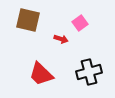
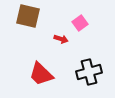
brown square: moved 4 px up
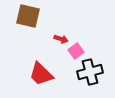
pink square: moved 4 px left, 28 px down
black cross: moved 1 px right
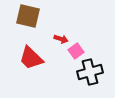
red trapezoid: moved 10 px left, 16 px up
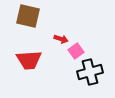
red trapezoid: moved 2 px left, 2 px down; rotated 48 degrees counterclockwise
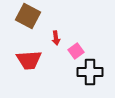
brown square: rotated 15 degrees clockwise
red arrow: moved 5 px left, 1 px up; rotated 64 degrees clockwise
black cross: rotated 15 degrees clockwise
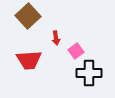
brown square: rotated 20 degrees clockwise
black cross: moved 1 px left, 1 px down
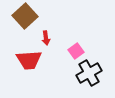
brown square: moved 3 px left
red arrow: moved 10 px left
black cross: rotated 30 degrees counterclockwise
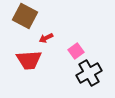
brown square: rotated 20 degrees counterclockwise
red arrow: rotated 72 degrees clockwise
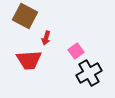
red arrow: rotated 48 degrees counterclockwise
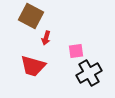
brown square: moved 6 px right
pink square: rotated 28 degrees clockwise
red trapezoid: moved 4 px right, 6 px down; rotated 20 degrees clockwise
